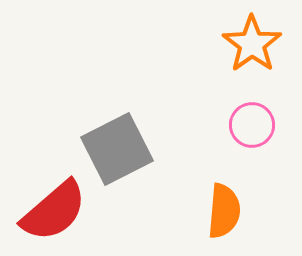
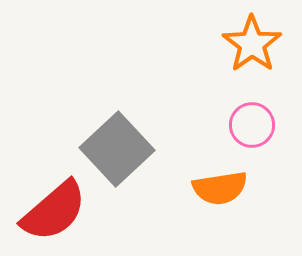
gray square: rotated 16 degrees counterclockwise
orange semicircle: moved 4 px left, 23 px up; rotated 76 degrees clockwise
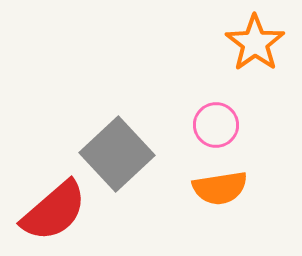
orange star: moved 3 px right, 1 px up
pink circle: moved 36 px left
gray square: moved 5 px down
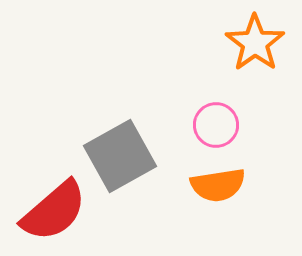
gray square: moved 3 px right, 2 px down; rotated 14 degrees clockwise
orange semicircle: moved 2 px left, 3 px up
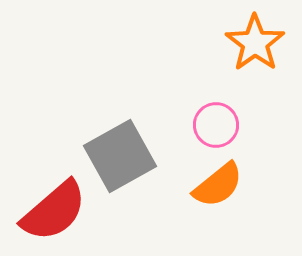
orange semicircle: rotated 30 degrees counterclockwise
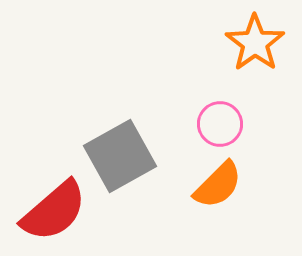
pink circle: moved 4 px right, 1 px up
orange semicircle: rotated 6 degrees counterclockwise
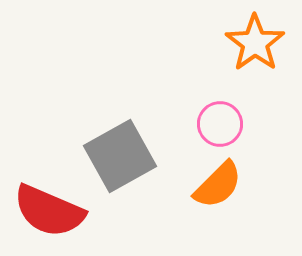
red semicircle: moved 5 px left; rotated 64 degrees clockwise
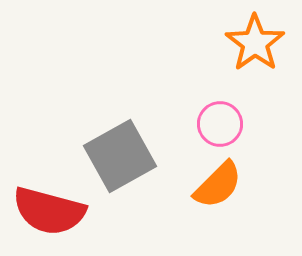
red semicircle: rotated 8 degrees counterclockwise
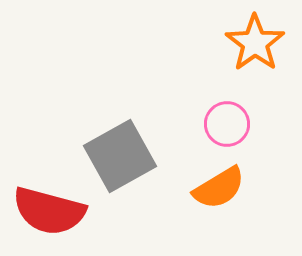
pink circle: moved 7 px right
orange semicircle: moved 1 px right, 3 px down; rotated 14 degrees clockwise
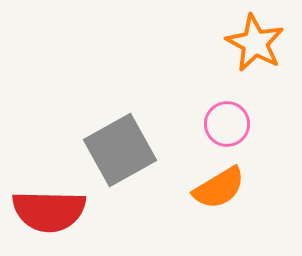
orange star: rotated 8 degrees counterclockwise
gray square: moved 6 px up
red semicircle: rotated 14 degrees counterclockwise
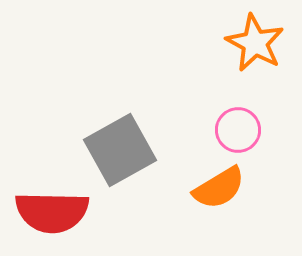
pink circle: moved 11 px right, 6 px down
red semicircle: moved 3 px right, 1 px down
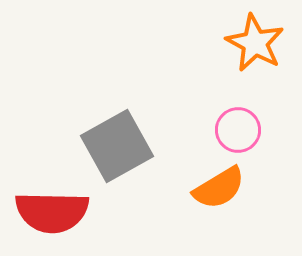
gray square: moved 3 px left, 4 px up
